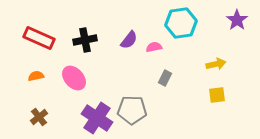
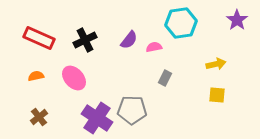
black cross: rotated 15 degrees counterclockwise
yellow square: rotated 12 degrees clockwise
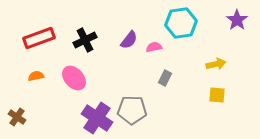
red rectangle: rotated 44 degrees counterclockwise
brown cross: moved 22 px left; rotated 18 degrees counterclockwise
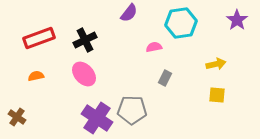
purple semicircle: moved 27 px up
pink ellipse: moved 10 px right, 4 px up
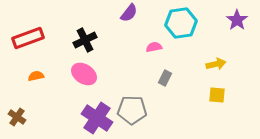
red rectangle: moved 11 px left
pink ellipse: rotated 15 degrees counterclockwise
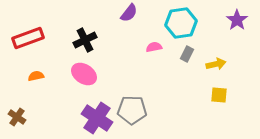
gray rectangle: moved 22 px right, 24 px up
yellow square: moved 2 px right
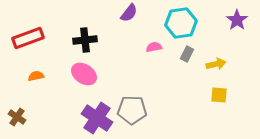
black cross: rotated 20 degrees clockwise
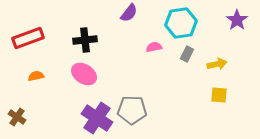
yellow arrow: moved 1 px right
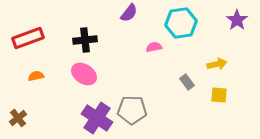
gray rectangle: moved 28 px down; rotated 63 degrees counterclockwise
brown cross: moved 1 px right, 1 px down; rotated 18 degrees clockwise
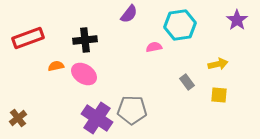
purple semicircle: moved 1 px down
cyan hexagon: moved 1 px left, 2 px down
yellow arrow: moved 1 px right
orange semicircle: moved 20 px right, 10 px up
